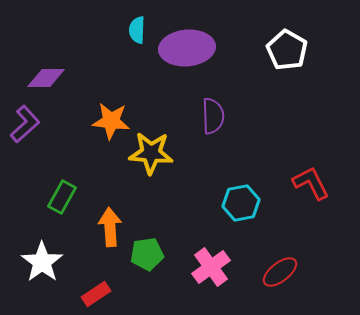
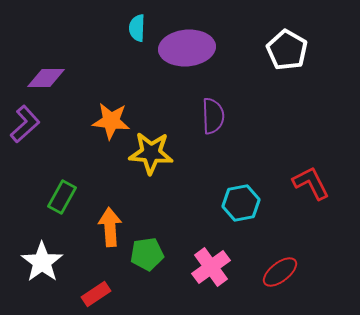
cyan semicircle: moved 2 px up
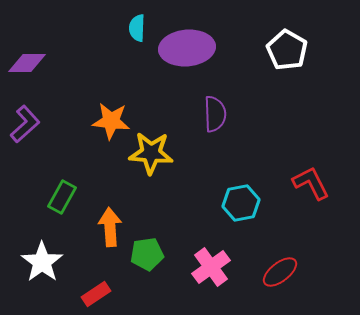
purple diamond: moved 19 px left, 15 px up
purple semicircle: moved 2 px right, 2 px up
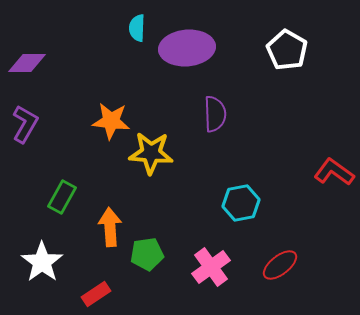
purple L-shape: rotated 18 degrees counterclockwise
red L-shape: moved 23 px right, 11 px up; rotated 27 degrees counterclockwise
red ellipse: moved 7 px up
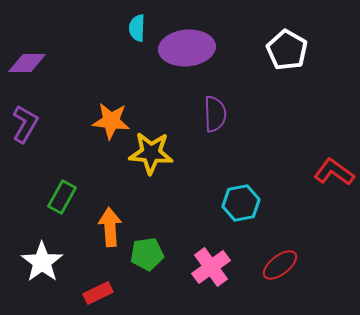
red rectangle: moved 2 px right, 1 px up; rotated 8 degrees clockwise
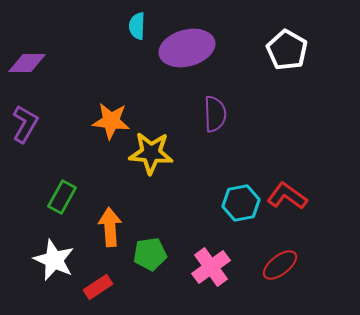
cyan semicircle: moved 2 px up
purple ellipse: rotated 10 degrees counterclockwise
red L-shape: moved 47 px left, 24 px down
green pentagon: moved 3 px right
white star: moved 12 px right, 2 px up; rotated 12 degrees counterclockwise
red rectangle: moved 6 px up; rotated 8 degrees counterclockwise
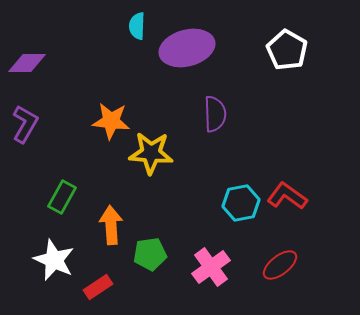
orange arrow: moved 1 px right, 2 px up
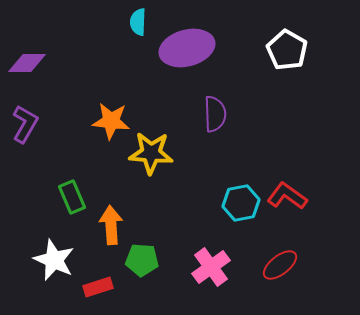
cyan semicircle: moved 1 px right, 4 px up
green rectangle: moved 10 px right; rotated 52 degrees counterclockwise
green pentagon: moved 8 px left, 6 px down; rotated 12 degrees clockwise
red rectangle: rotated 16 degrees clockwise
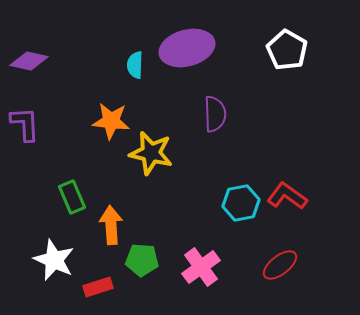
cyan semicircle: moved 3 px left, 43 px down
purple diamond: moved 2 px right, 2 px up; rotated 12 degrees clockwise
purple L-shape: rotated 33 degrees counterclockwise
yellow star: rotated 9 degrees clockwise
pink cross: moved 10 px left
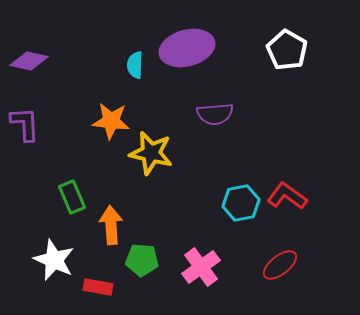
purple semicircle: rotated 87 degrees clockwise
red rectangle: rotated 28 degrees clockwise
